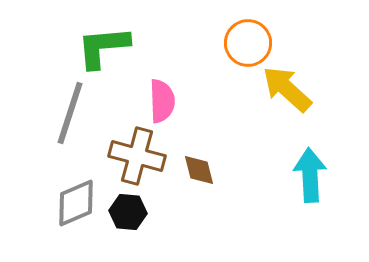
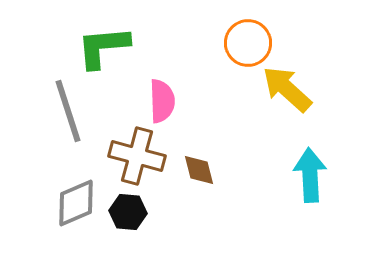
gray line: moved 2 px left, 2 px up; rotated 36 degrees counterclockwise
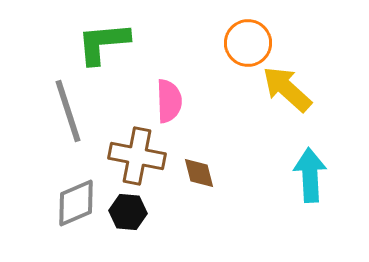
green L-shape: moved 4 px up
pink semicircle: moved 7 px right
brown cross: rotated 4 degrees counterclockwise
brown diamond: moved 3 px down
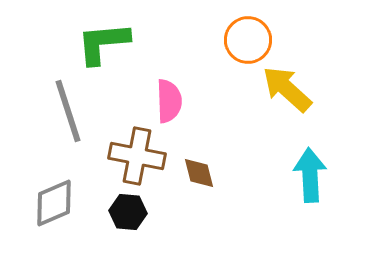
orange circle: moved 3 px up
gray diamond: moved 22 px left
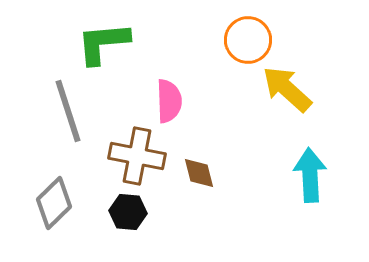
gray diamond: rotated 21 degrees counterclockwise
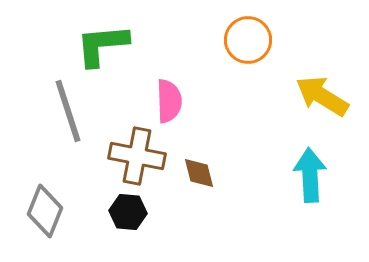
green L-shape: moved 1 px left, 2 px down
yellow arrow: moved 35 px right, 7 px down; rotated 10 degrees counterclockwise
gray diamond: moved 9 px left, 8 px down; rotated 24 degrees counterclockwise
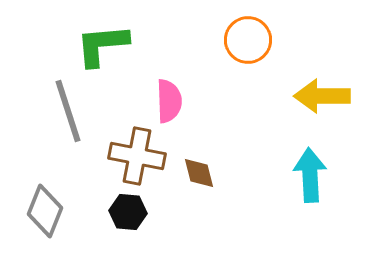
yellow arrow: rotated 32 degrees counterclockwise
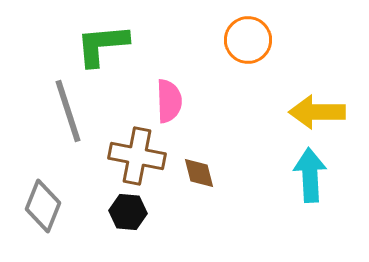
yellow arrow: moved 5 px left, 16 px down
gray diamond: moved 2 px left, 5 px up
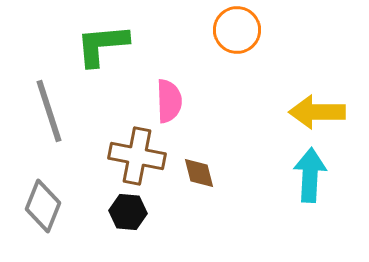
orange circle: moved 11 px left, 10 px up
gray line: moved 19 px left
cyan arrow: rotated 6 degrees clockwise
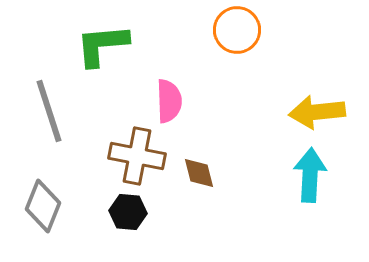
yellow arrow: rotated 6 degrees counterclockwise
